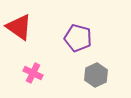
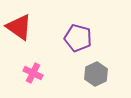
gray hexagon: moved 1 px up
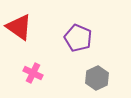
purple pentagon: rotated 8 degrees clockwise
gray hexagon: moved 1 px right, 4 px down
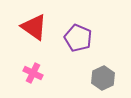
red triangle: moved 15 px right
gray hexagon: moved 6 px right
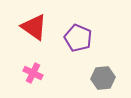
gray hexagon: rotated 20 degrees clockwise
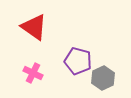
purple pentagon: moved 23 px down; rotated 8 degrees counterclockwise
gray hexagon: rotated 20 degrees counterclockwise
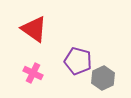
red triangle: moved 2 px down
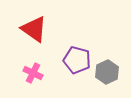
purple pentagon: moved 1 px left, 1 px up
gray hexagon: moved 4 px right, 6 px up
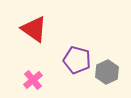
pink cross: moved 7 px down; rotated 24 degrees clockwise
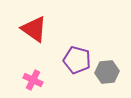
gray hexagon: rotated 20 degrees clockwise
pink cross: rotated 24 degrees counterclockwise
